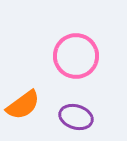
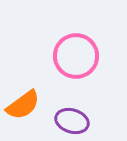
purple ellipse: moved 4 px left, 4 px down
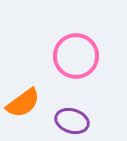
orange semicircle: moved 2 px up
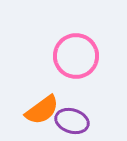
orange semicircle: moved 19 px right, 7 px down
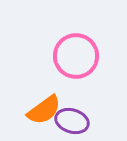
orange semicircle: moved 2 px right
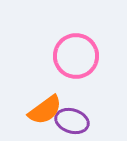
orange semicircle: moved 1 px right
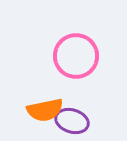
orange semicircle: rotated 24 degrees clockwise
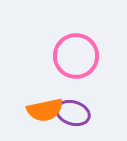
purple ellipse: moved 1 px right, 8 px up
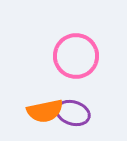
orange semicircle: moved 1 px down
